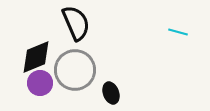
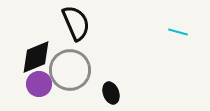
gray circle: moved 5 px left
purple circle: moved 1 px left, 1 px down
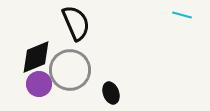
cyan line: moved 4 px right, 17 px up
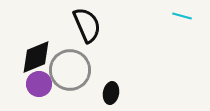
cyan line: moved 1 px down
black semicircle: moved 11 px right, 2 px down
black ellipse: rotated 30 degrees clockwise
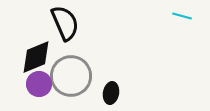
black semicircle: moved 22 px left, 2 px up
gray circle: moved 1 px right, 6 px down
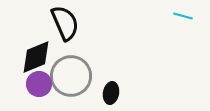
cyan line: moved 1 px right
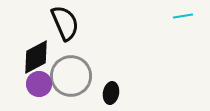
cyan line: rotated 24 degrees counterclockwise
black diamond: rotated 6 degrees counterclockwise
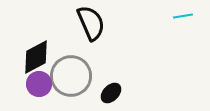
black semicircle: moved 26 px right
black ellipse: rotated 35 degrees clockwise
